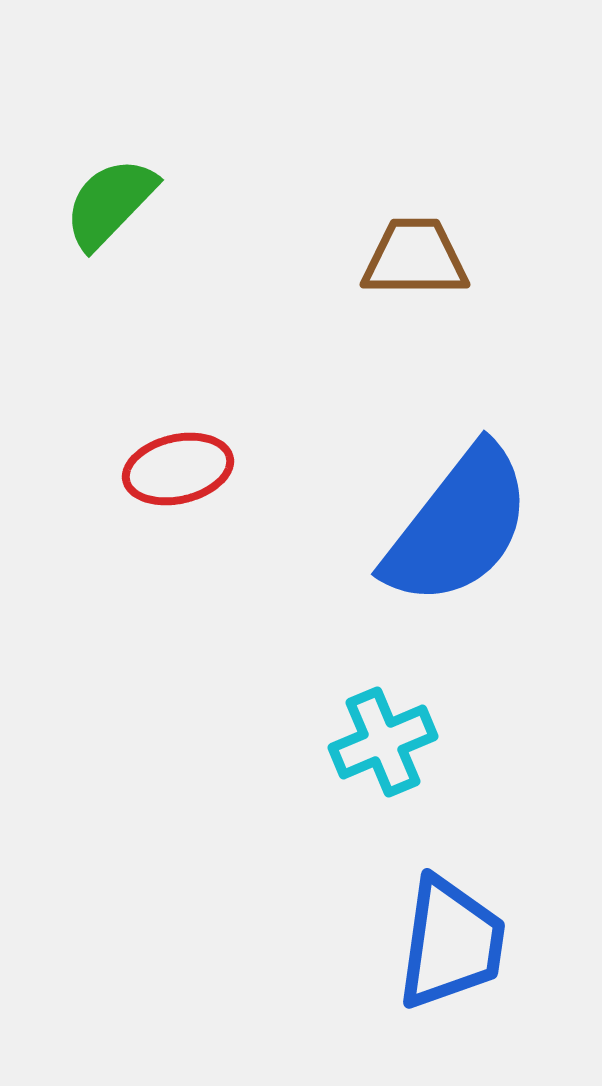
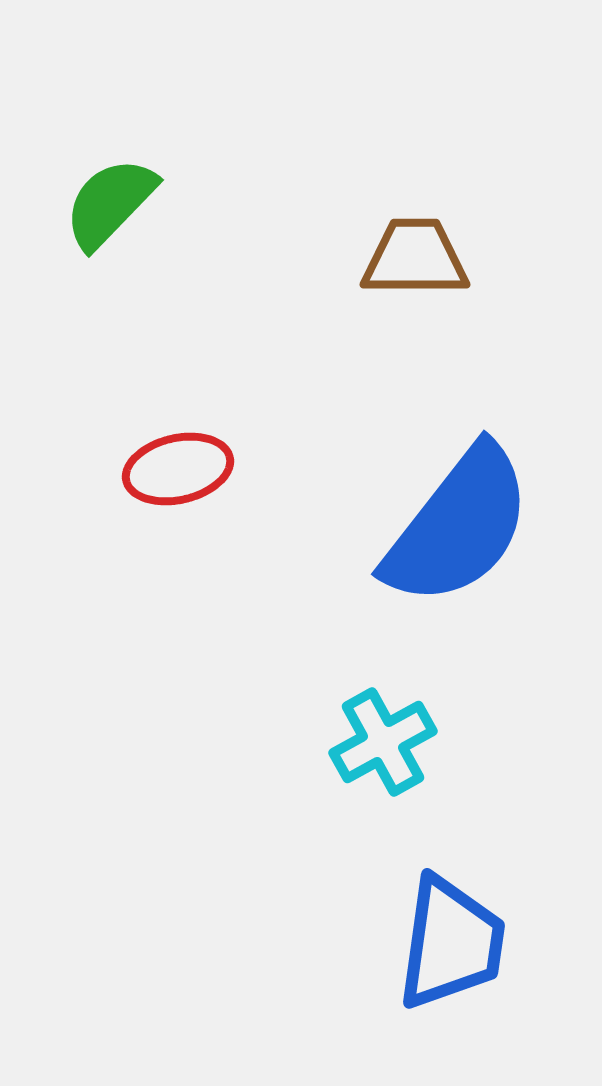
cyan cross: rotated 6 degrees counterclockwise
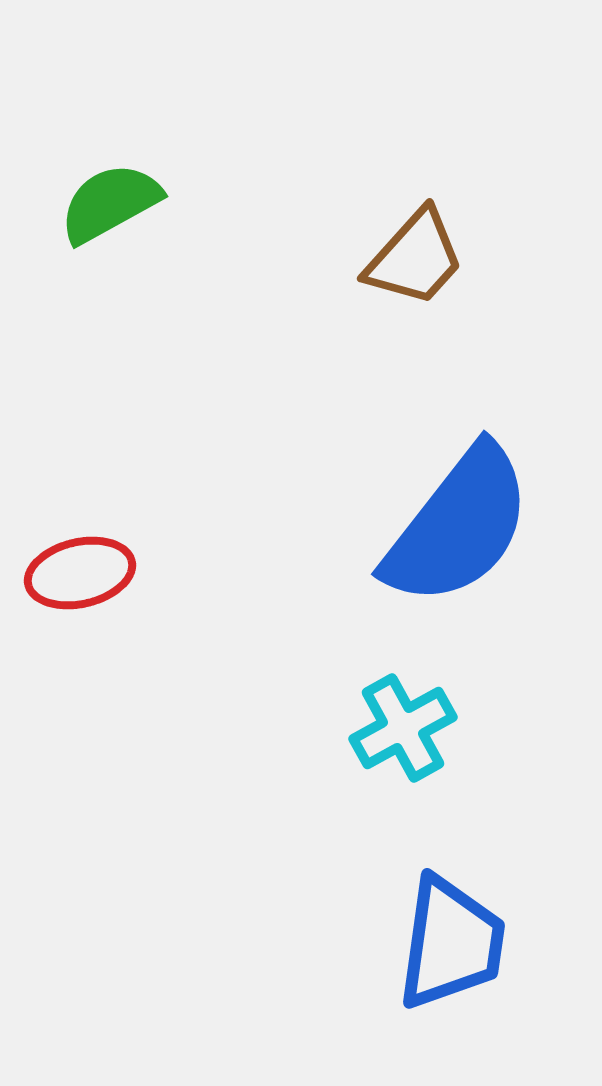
green semicircle: rotated 17 degrees clockwise
brown trapezoid: rotated 132 degrees clockwise
red ellipse: moved 98 px left, 104 px down
cyan cross: moved 20 px right, 14 px up
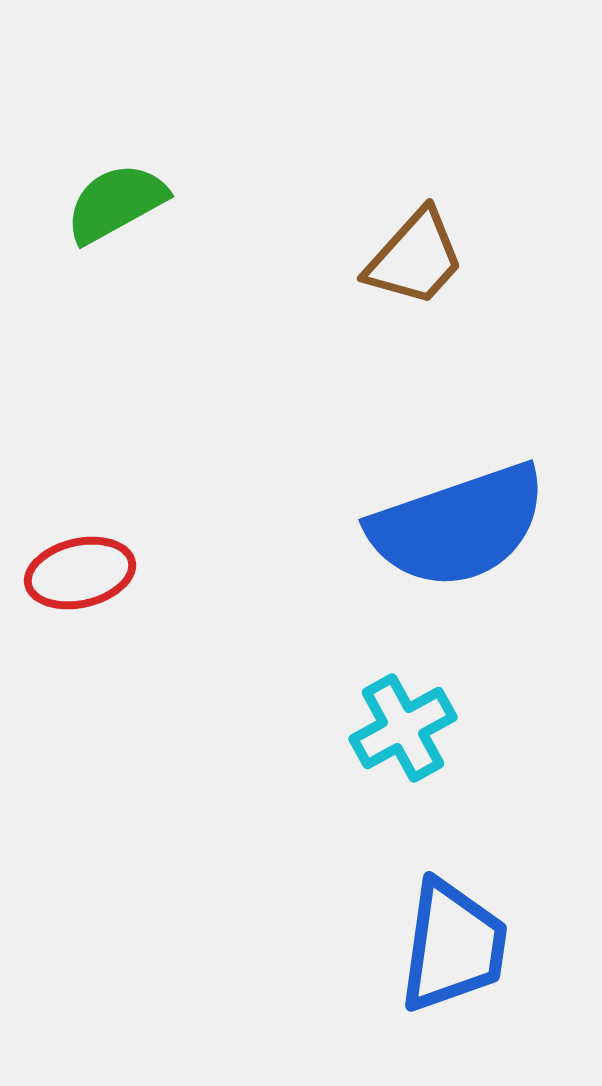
green semicircle: moved 6 px right
blue semicircle: rotated 33 degrees clockwise
blue trapezoid: moved 2 px right, 3 px down
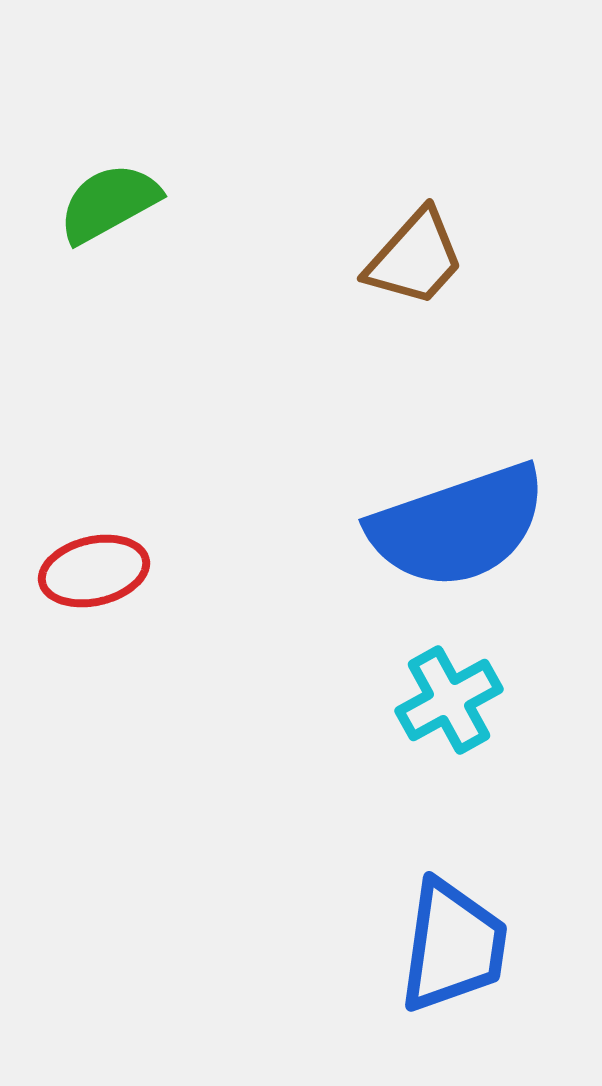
green semicircle: moved 7 px left
red ellipse: moved 14 px right, 2 px up
cyan cross: moved 46 px right, 28 px up
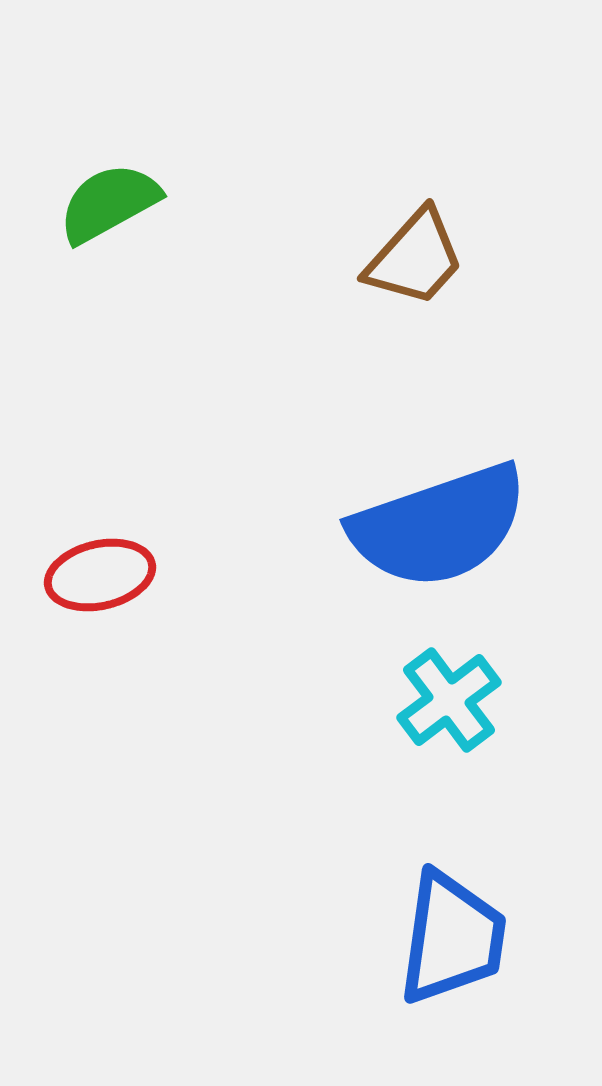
blue semicircle: moved 19 px left
red ellipse: moved 6 px right, 4 px down
cyan cross: rotated 8 degrees counterclockwise
blue trapezoid: moved 1 px left, 8 px up
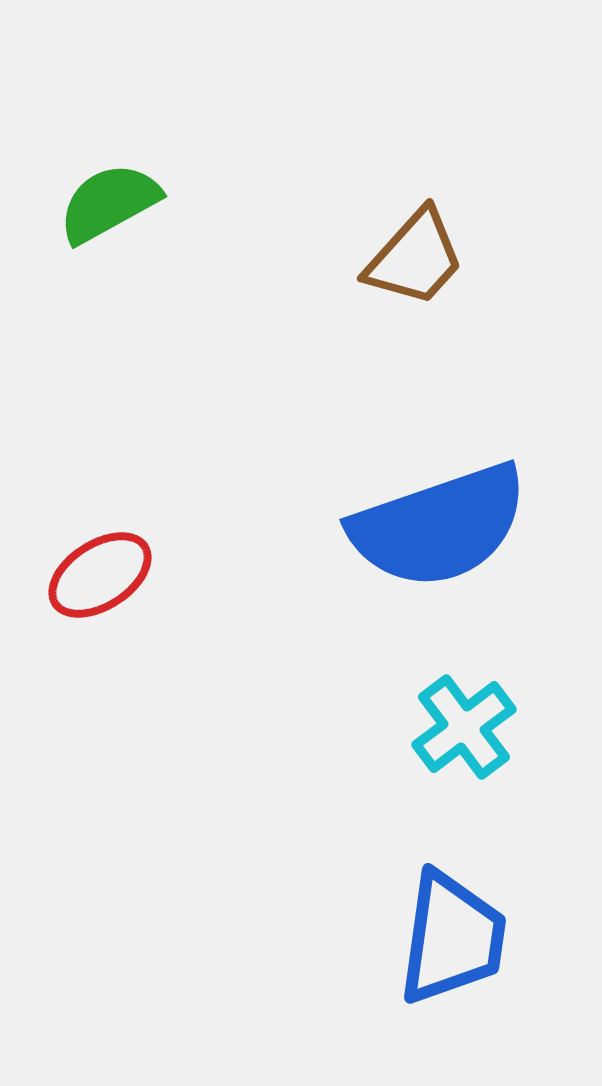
red ellipse: rotated 20 degrees counterclockwise
cyan cross: moved 15 px right, 27 px down
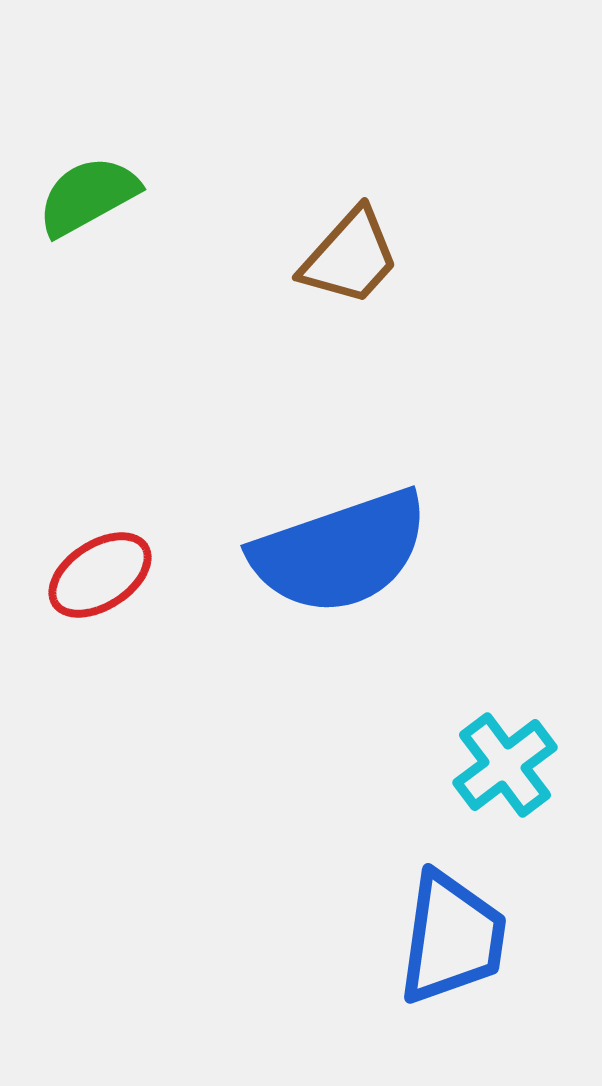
green semicircle: moved 21 px left, 7 px up
brown trapezoid: moved 65 px left, 1 px up
blue semicircle: moved 99 px left, 26 px down
cyan cross: moved 41 px right, 38 px down
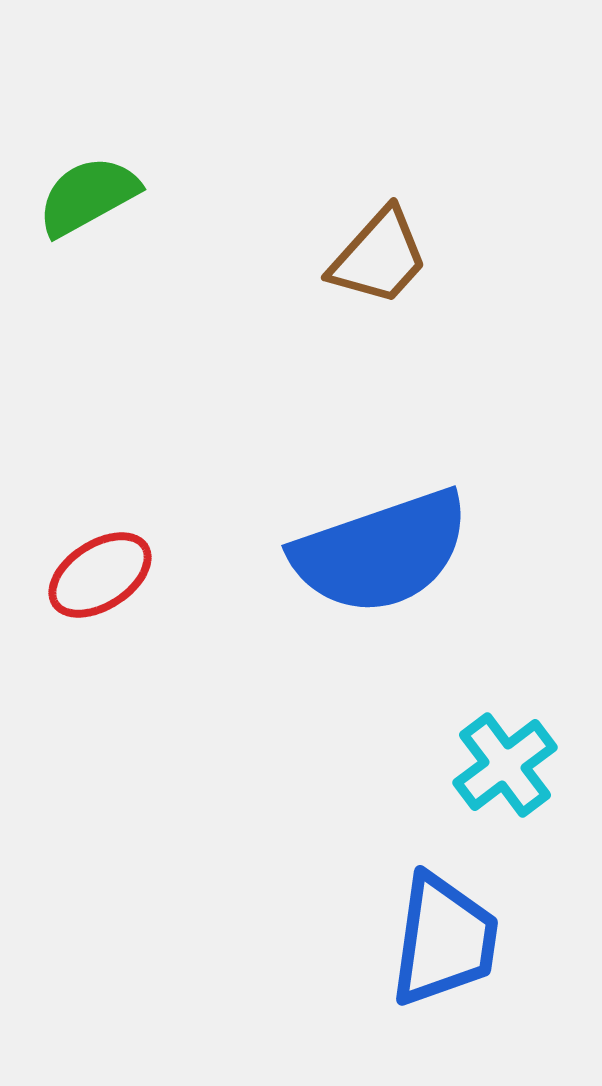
brown trapezoid: moved 29 px right
blue semicircle: moved 41 px right
blue trapezoid: moved 8 px left, 2 px down
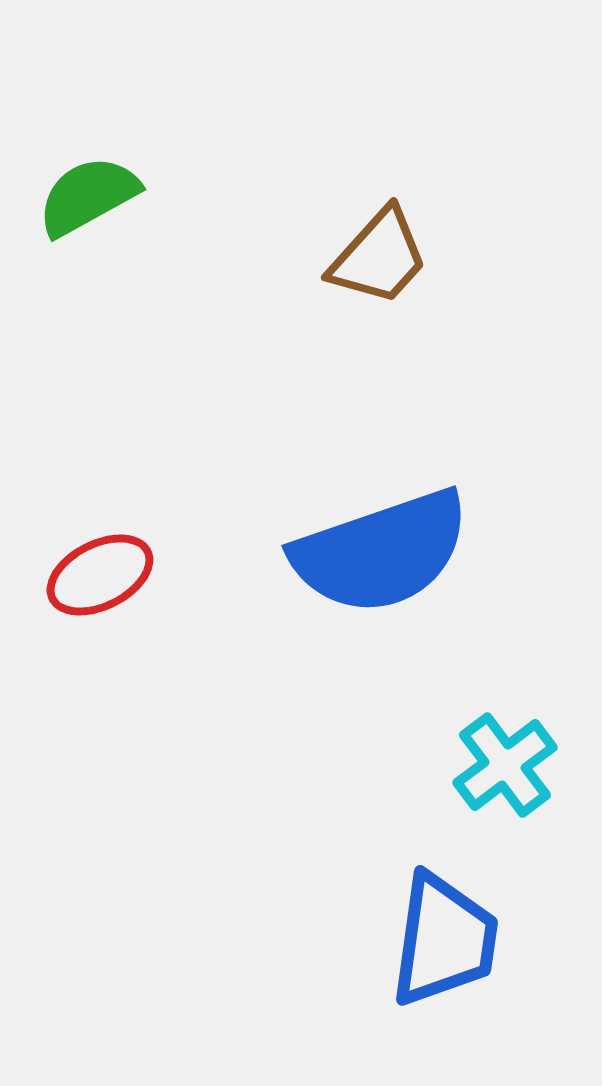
red ellipse: rotated 6 degrees clockwise
